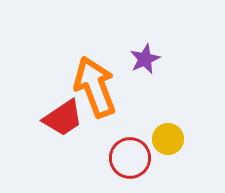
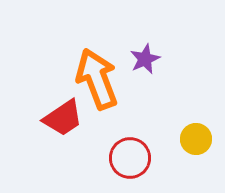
orange arrow: moved 2 px right, 8 px up
yellow circle: moved 28 px right
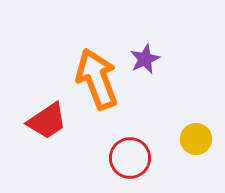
red trapezoid: moved 16 px left, 3 px down
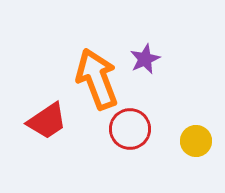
yellow circle: moved 2 px down
red circle: moved 29 px up
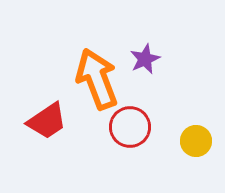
red circle: moved 2 px up
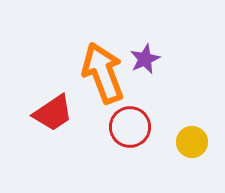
orange arrow: moved 6 px right, 6 px up
red trapezoid: moved 6 px right, 8 px up
yellow circle: moved 4 px left, 1 px down
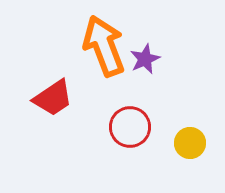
orange arrow: moved 1 px right, 27 px up
red trapezoid: moved 15 px up
yellow circle: moved 2 px left, 1 px down
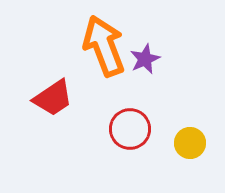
red circle: moved 2 px down
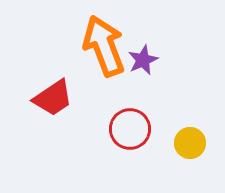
purple star: moved 2 px left, 1 px down
